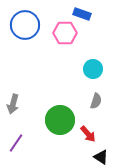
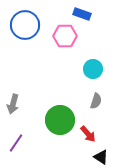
pink hexagon: moved 3 px down
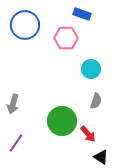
pink hexagon: moved 1 px right, 2 px down
cyan circle: moved 2 px left
green circle: moved 2 px right, 1 px down
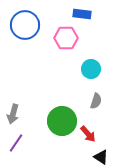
blue rectangle: rotated 12 degrees counterclockwise
gray arrow: moved 10 px down
